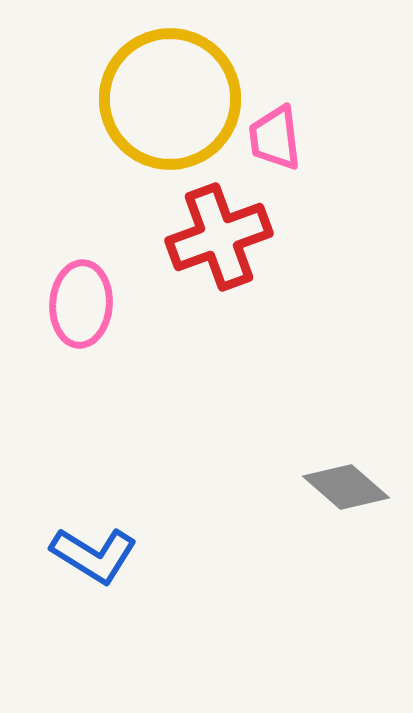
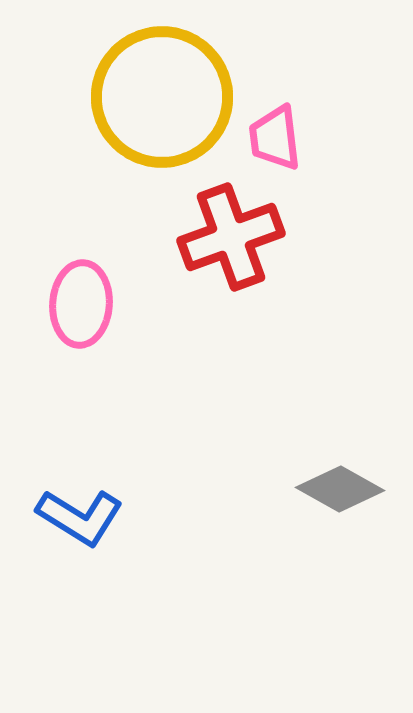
yellow circle: moved 8 px left, 2 px up
red cross: moved 12 px right
gray diamond: moved 6 px left, 2 px down; rotated 12 degrees counterclockwise
blue L-shape: moved 14 px left, 38 px up
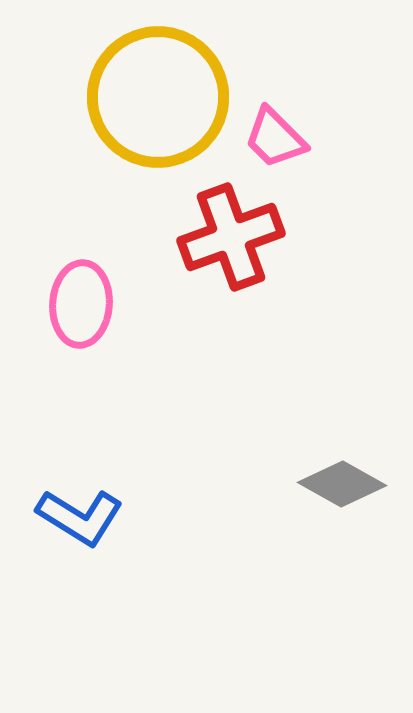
yellow circle: moved 4 px left
pink trapezoid: rotated 38 degrees counterclockwise
gray diamond: moved 2 px right, 5 px up
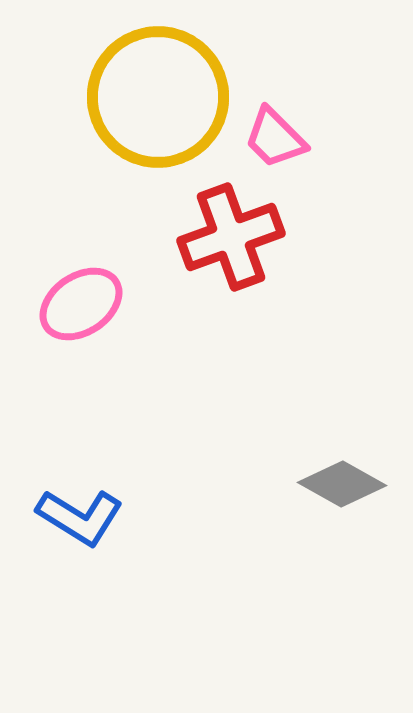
pink ellipse: rotated 52 degrees clockwise
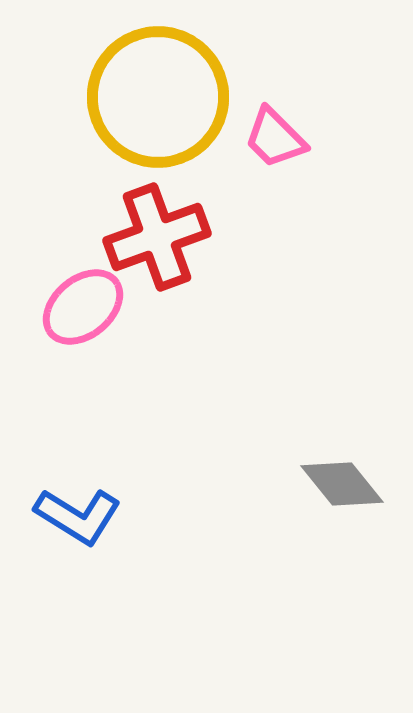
red cross: moved 74 px left
pink ellipse: moved 2 px right, 3 px down; rotated 6 degrees counterclockwise
gray diamond: rotated 22 degrees clockwise
blue L-shape: moved 2 px left, 1 px up
